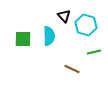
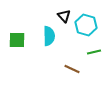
green square: moved 6 px left, 1 px down
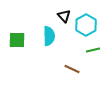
cyan hexagon: rotated 15 degrees clockwise
green line: moved 1 px left, 2 px up
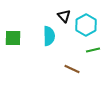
green square: moved 4 px left, 2 px up
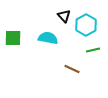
cyan semicircle: moved 1 px left, 2 px down; rotated 78 degrees counterclockwise
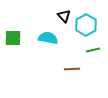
brown line: rotated 28 degrees counterclockwise
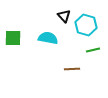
cyan hexagon: rotated 15 degrees counterclockwise
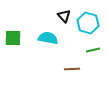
cyan hexagon: moved 2 px right, 2 px up
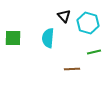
cyan semicircle: rotated 96 degrees counterclockwise
green line: moved 1 px right, 2 px down
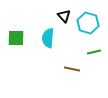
green square: moved 3 px right
brown line: rotated 14 degrees clockwise
